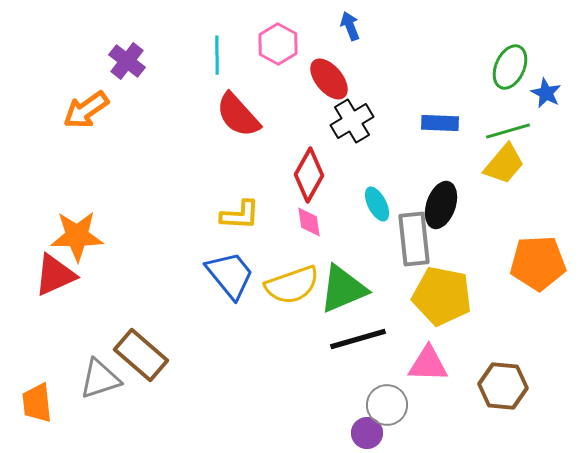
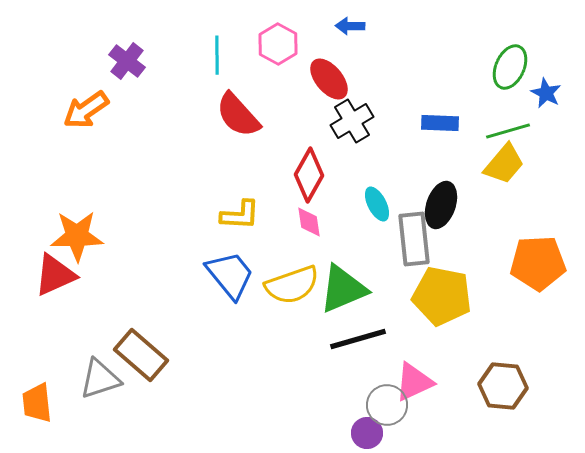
blue arrow: rotated 68 degrees counterclockwise
pink triangle: moved 14 px left, 18 px down; rotated 27 degrees counterclockwise
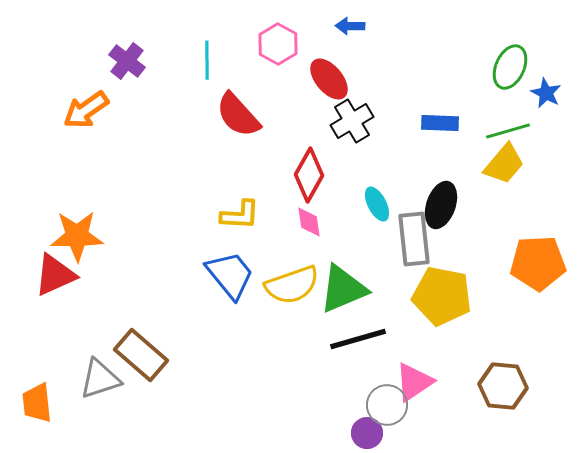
cyan line: moved 10 px left, 5 px down
pink triangle: rotated 9 degrees counterclockwise
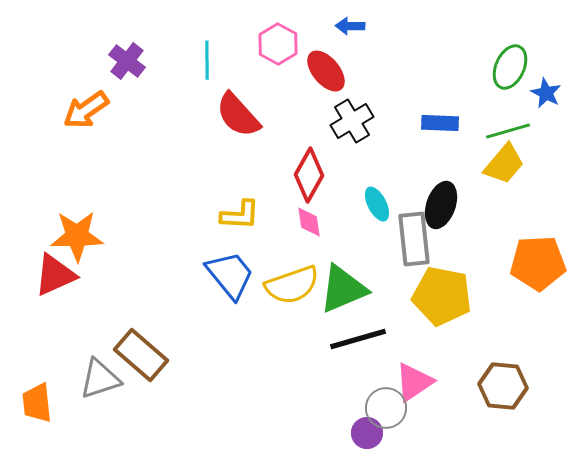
red ellipse: moved 3 px left, 8 px up
gray circle: moved 1 px left, 3 px down
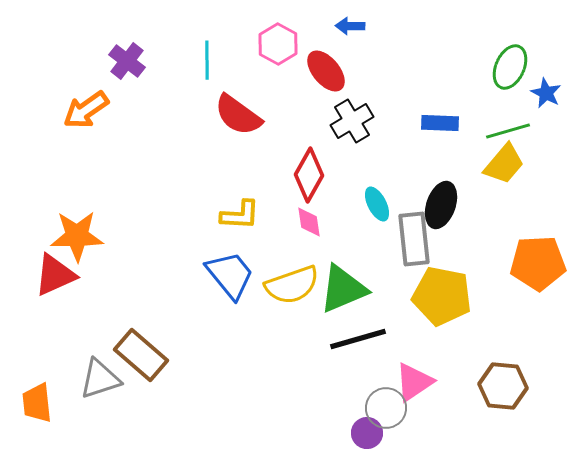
red semicircle: rotated 12 degrees counterclockwise
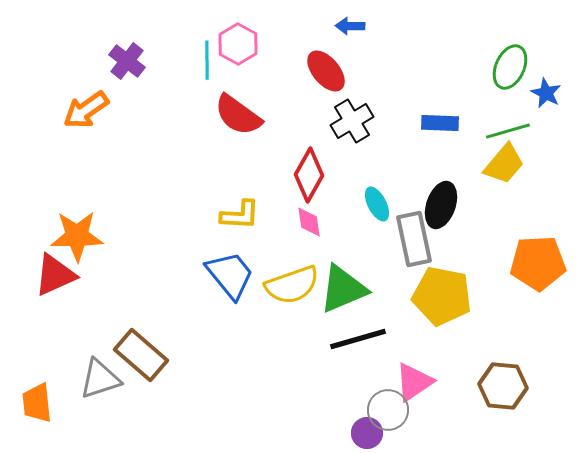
pink hexagon: moved 40 px left
gray rectangle: rotated 6 degrees counterclockwise
gray circle: moved 2 px right, 2 px down
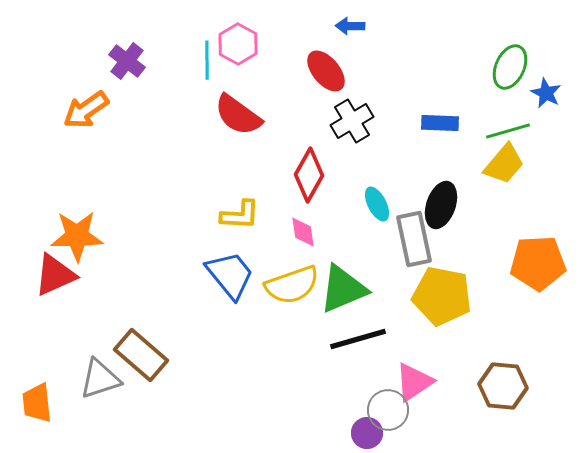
pink diamond: moved 6 px left, 10 px down
